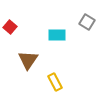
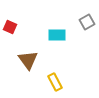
gray square: rotated 28 degrees clockwise
red square: rotated 16 degrees counterclockwise
brown triangle: rotated 10 degrees counterclockwise
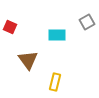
yellow rectangle: rotated 42 degrees clockwise
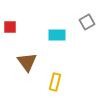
red square: rotated 24 degrees counterclockwise
brown triangle: moved 1 px left, 2 px down
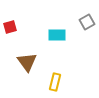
red square: rotated 16 degrees counterclockwise
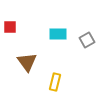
gray square: moved 18 px down
red square: rotated 16 degrees clockwise
cyan rectangle: moved 1 px right, 1 px up
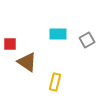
red square: moved 17 px down
brown triangle: rotated 20 degrees counterclockwise
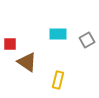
yellow rectangle: moved 3 px right, 2 px up
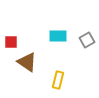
cyan rectangle: moved 2 px down
red square: moved 1 px right, 2 px up
